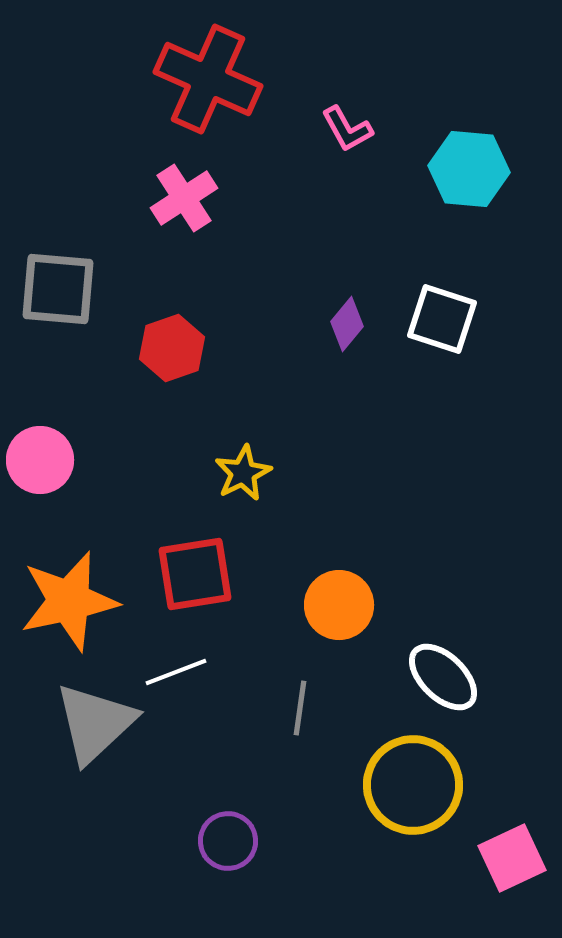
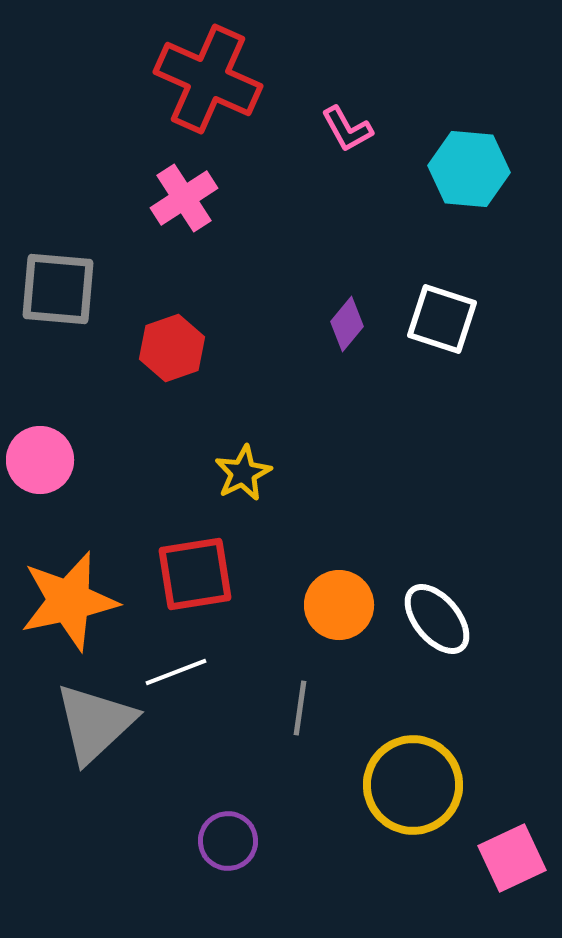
white ellipse: moved 6 px left, 58 px up; rotated 6 degrees clockwise
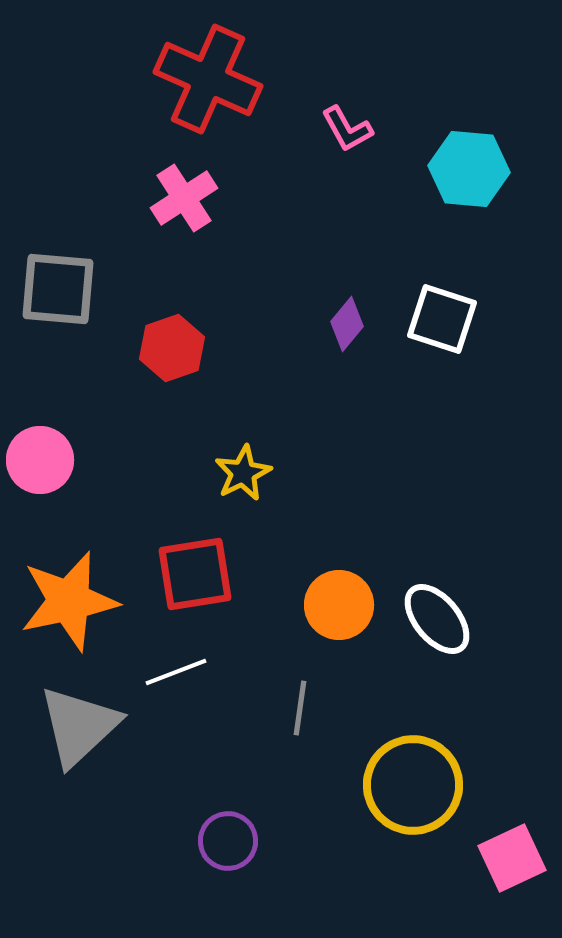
gray triangle: moved 16 px left, 3 px down
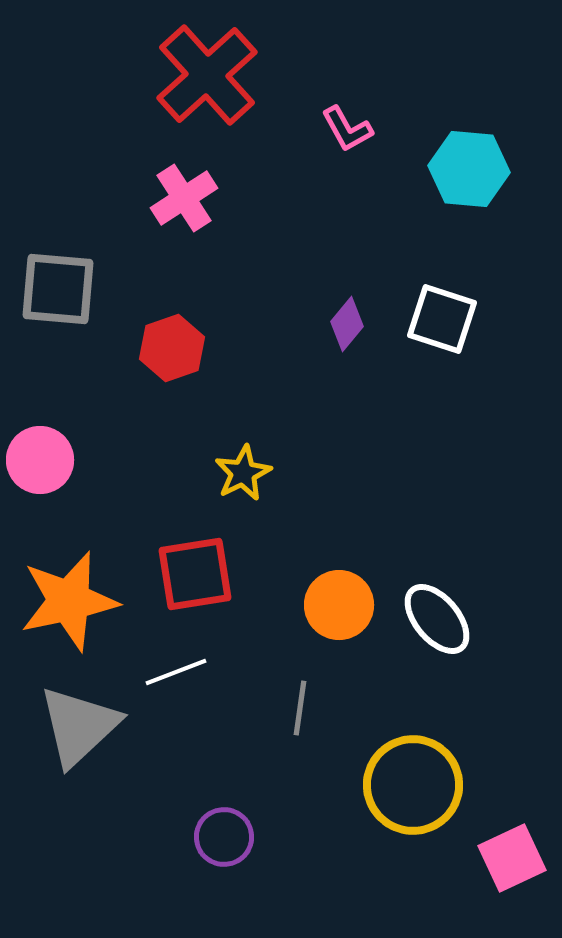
red cross: moved 1 px left, 4 px up; rotated 24 degrees clockwise
purple circle: moved 4 px left, 4 px up
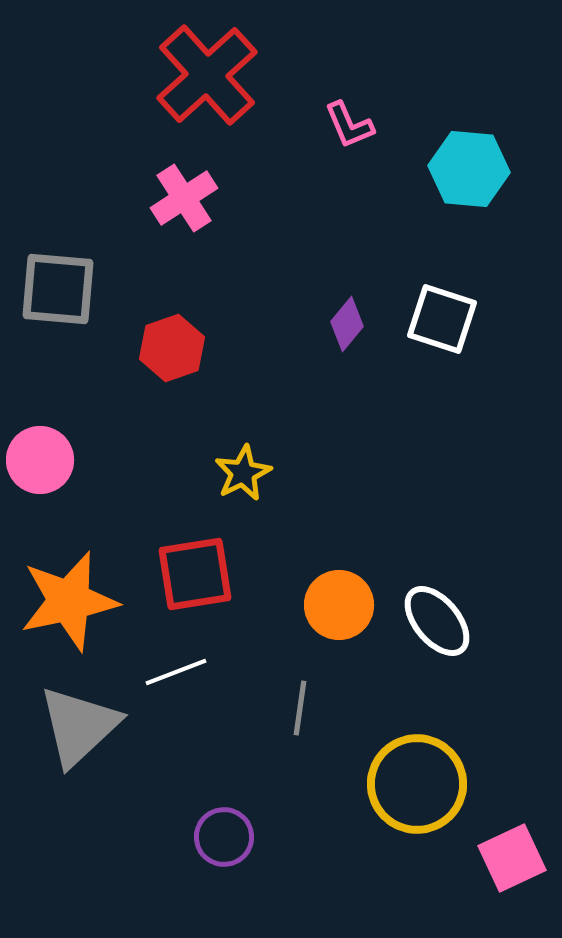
pink L-shape: moved 2 px right, 4 px up; rotated 6 degrees clockwise
white ellipse: moved 2 px down
yellow circle: moved 4 px right, 1 px up
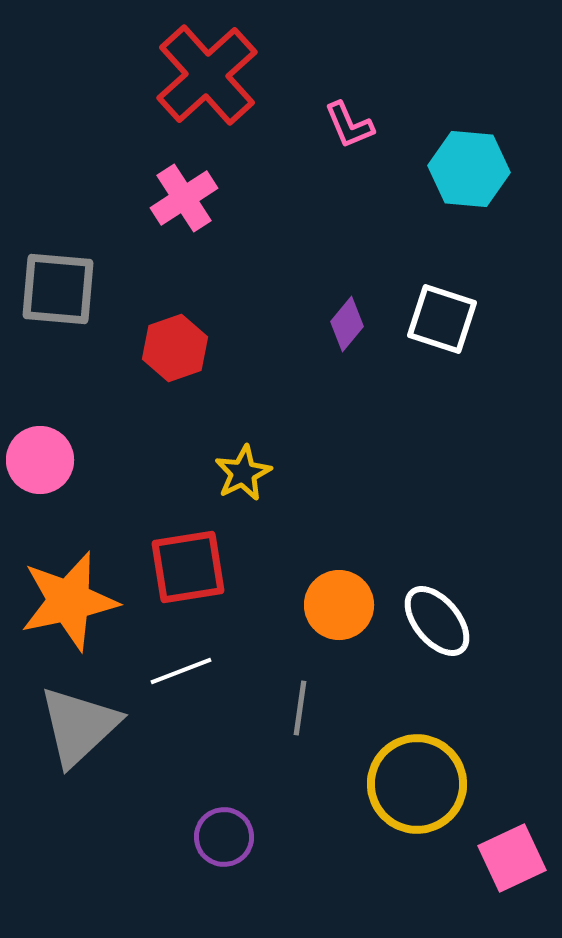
red hexagon: moved 3 px right
red square: moved 7 px left, 7 px up
white line: moved 5 px right, 1 px up
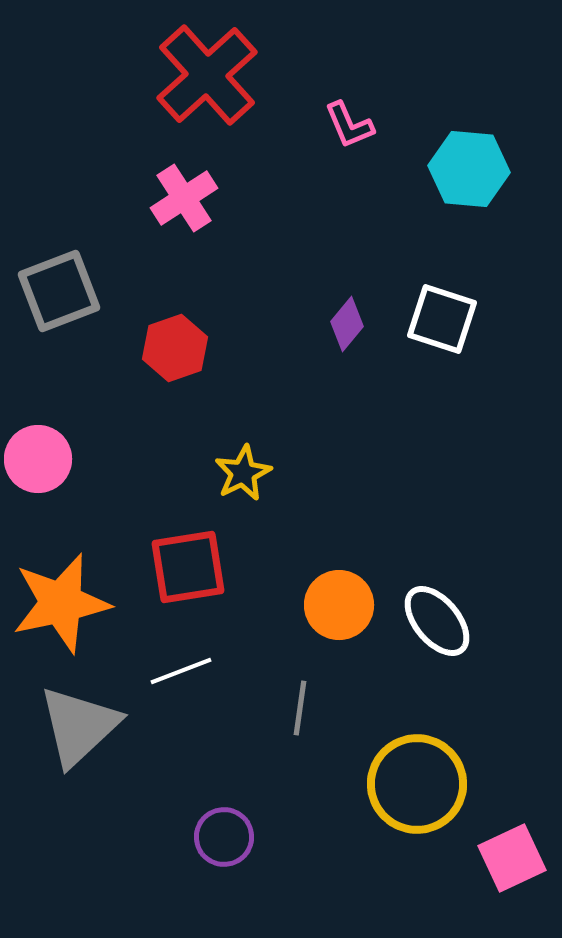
gray square: moved 1 px right, 2 px down; rotated 26 degrees counterclockwise
pink circle: moved 2 px left, 1 px up
orange star: moved 8 px left, 2 px down
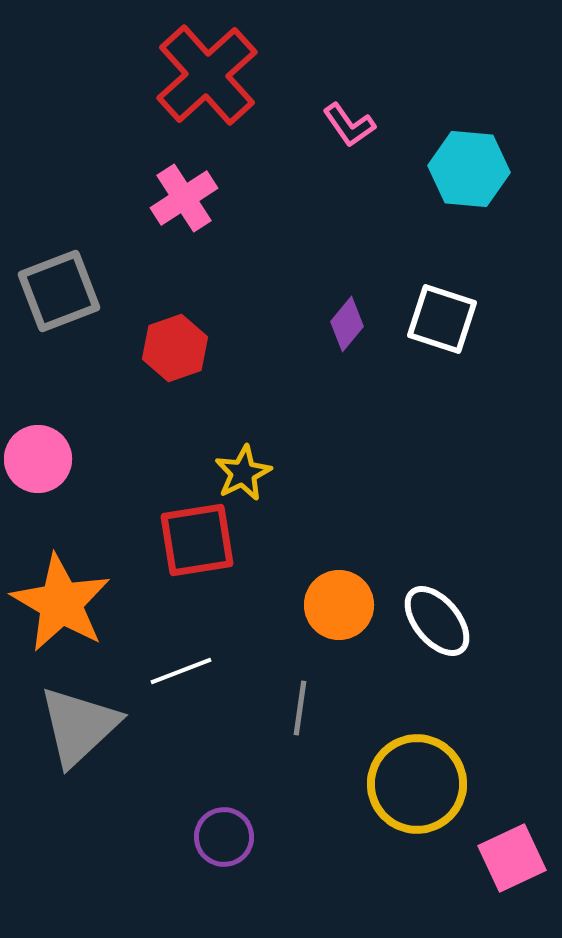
pink L-shape: rotated 12 degrees counterclockwise
red square: moved 9 px right, 27 px up
orange star: rotated 30 degrees counterclockwise
